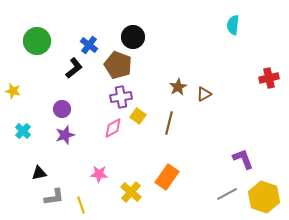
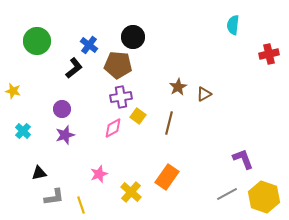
brown pentagon: rotated 16 degrees counterclockwise
red cross: moved 24 px up
pink star: rotated 24 degrees counterclockwise
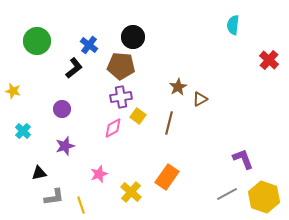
red cross: moved 6 px down; rotated 36 degrees counterclockwise
brown pentagon: moved 3 px right, 1 px down
brown triangle: moved 4 px left, 5 px down
purple star: moved 11 px down
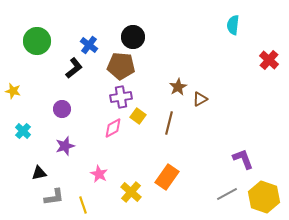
pink star: rotated 24 degrees counterclockwise
yellow line: moved 2 px right
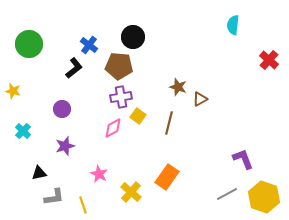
green circle: moved 8 px left, 3 px down
brown pentagon: moved 2 px left
brown star: rotated 24 degrees counterclockwise
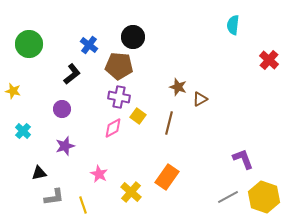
black L-shape: moved 2 px left, 6 px down
purple cross: moved 2 px left; rotated 20 degrees clockwise
gray line: moved 1 px right, 3 px down
